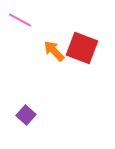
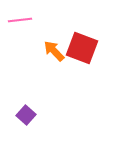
pink line: rotated 35 degrees counterclockwise
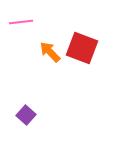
pink line: moved 1 px right, 2 px down
orange arrow: moved 4 px left, 1 px down
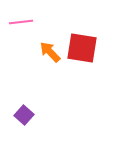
red square: rotated 12 degrees counterclockwise
purple square: moved 2 px left
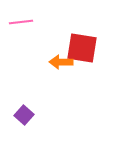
orange arrow: moved 11 px right, 10 px down; rotated 45 degrees counterclockwise
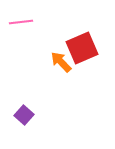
red square: rotated 32 degrees counterclockwise
orange arrow: rotated 45 degrees clockwise
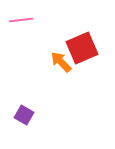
pink line: moved 2 px up
purple square: rotated 12 degrees counterclockwise
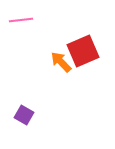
red square: moved 1 px right, 3 px down
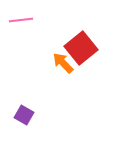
red square: moved 2 px left, 3 px up; rotated 16 degrees counterclockwise
orange arrow: moved 2 px right, 1 px down
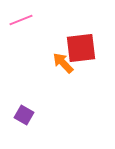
pink line: rotated 15 degrees counterclockwise
red square: rotated 32 degrees clockwise
